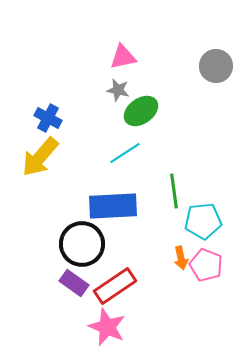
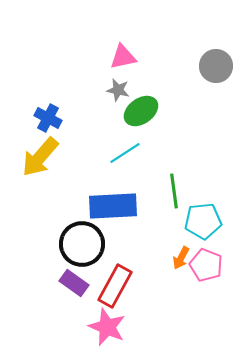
orange arrow: rotated 40 degrees clockwise
red rectangle: rotated 27 degrees counterclockwise
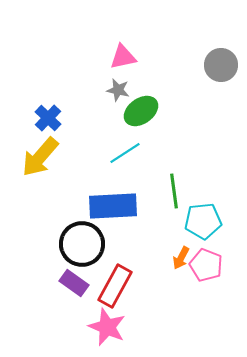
gray circle: moved 5 px right, 1 px up
blue cross: rotated 16 degrees clockwise
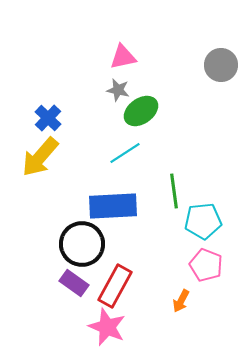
orange arrow: moved 43 px down
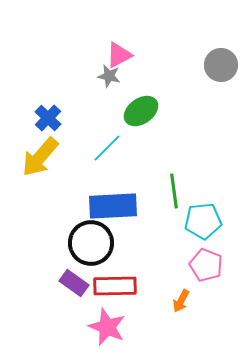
pink triangle: moved 4 px left, 2 px up; rotated 16 degrees counterclockwise
gray star: moved 9 px left, 14 px up
cyan line: moved 18 px left, 5 px up; rotated 12 degrees counterclockwise
black circle: moved 9 px right, 1 px up
red rectangle: rotated 60 degrees clockwise
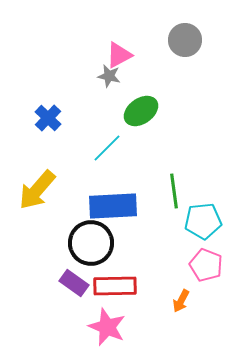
gray circle: moved 36 px left, 25 px up
yellow arrow: moved 3 px left, 33 px down
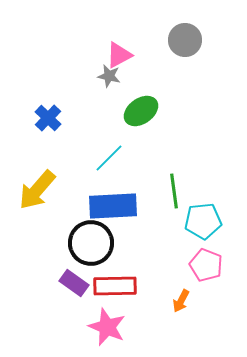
cyan line: moved 2 px right, 10 px down
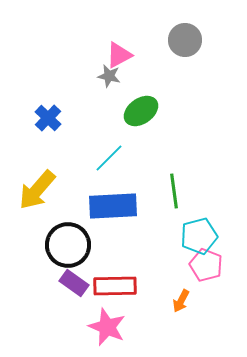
cyan pentagon: moved 4 px left, 15 px down; rotated 9 degrees counterclockwise
black circle: moved 23 px left, 2 px down
